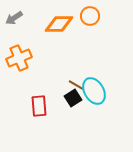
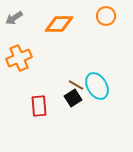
orange circle: moved 16 px right
cyan ellipse: moved 3 px right, 5 px up
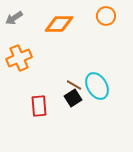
brown line: moved 2 px left
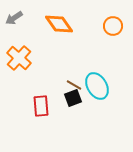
orange circle: moved 7 px right, 10 px down
orange diamond: rotated 56 degrees clockwise
orange cross: rotated 25 degrees counterclockwise
black square: rotated 12 degrees clockwise
red rectangle: moved 2 px right
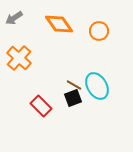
orange circle: moved 14 px left, 5 px down
red rectangle: rotated 40 degrees counterclockwise
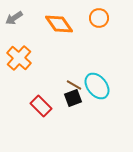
orange circle: moved 13 px up
cyan ellipse: rotated 8 degrees counterclockwise
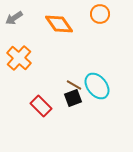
orange circle: moved 1 px right, 4 px up
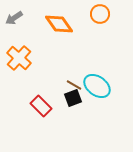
cyan ellipse: rotated 16 degrees counterclockwise
